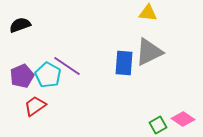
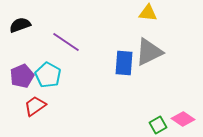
purple line: moved 1 px left, 24 px up
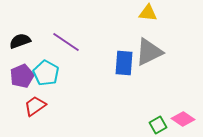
black semicircle: moved 16 px down
cyan pentagon: moved 2 px left, 2 px up
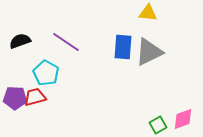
blue rectangle: moved 1 px left, 16 px up
purple pentagon: moved 7 px left, 22 px down; rotated 25 degrees clockwise
red trapezoid: moved 9 px up; rotated 20 degrees clockwise
pink diamond: rotated 55 degrees counterclockwise
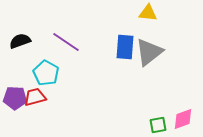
blue rectangle: moved 2 px right
gray triangle: rotated 12 degrees counterclockwise
green square: rotated 18 degrees clockwise
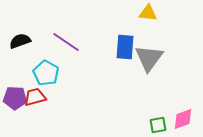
gray triangle: moved 6 px down; rotated 16 degrees counterclockwise
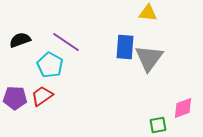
black semicircle: moved 1 px up
cyan pentagon: moved 4 px right, 8 px up
red trapezoid: moved 7 px right, 1 px up; rotated 20 degrees counterclockwise
pink diamond: moved 11 px up
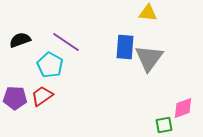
green square: moved 6 px right
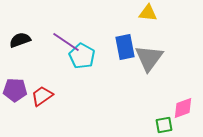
blue rectangle: rotated 15 degrees counterclockwise
cyan pentagon: moved 32 px right, 9 px up
purple pentagon: moved 8 px up
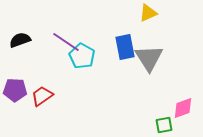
yellow triangle: rotated 30 degrees counterclockwise
gray triangle: rotated 8 degrees counterclockwise
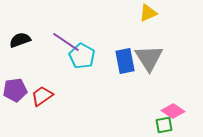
blue rectangle: moved 14 px down
purple pentagon: rotated 10 degrees counterclockwise
pink diamond: moved 10 px left, 3 px down; rotated 55 degrees clockwise
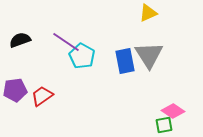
gray triangle: moved 3 px up
